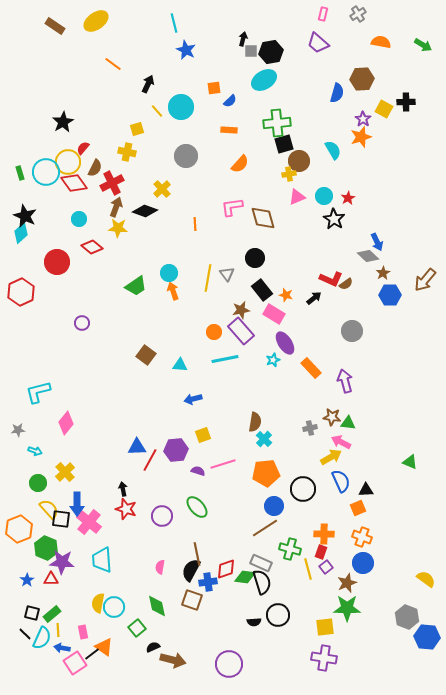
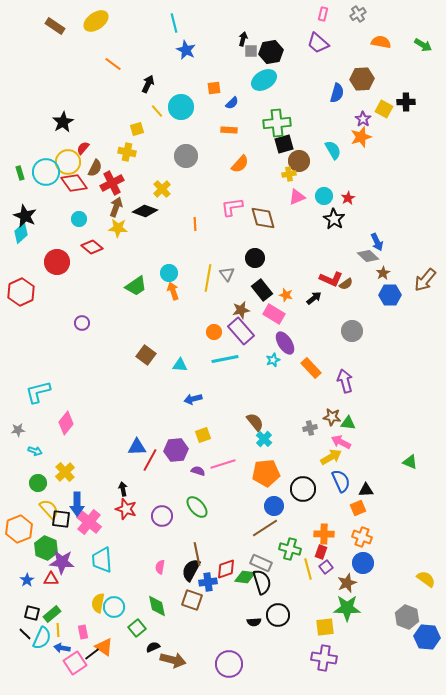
blue semicircle at (230, 101): moved 2 px right, 2 px down
brown semicircle at (255, 422): rotated 48 degrees counterclockwise
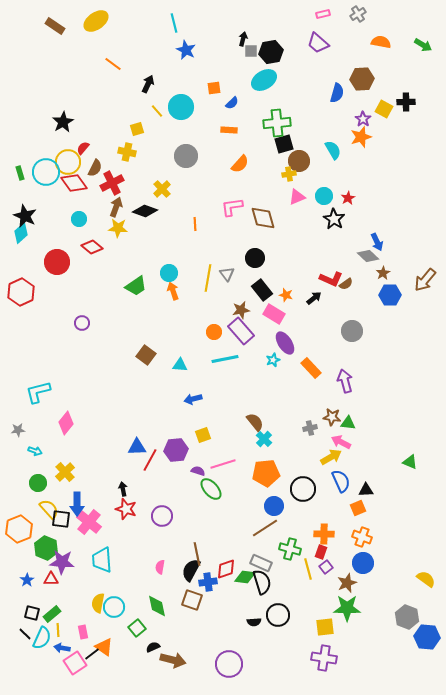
pink rectangle at (323, 14): rotated 64 degrees clockwise
green ellipse at (197, 507): moved 14 px right, 18 px up
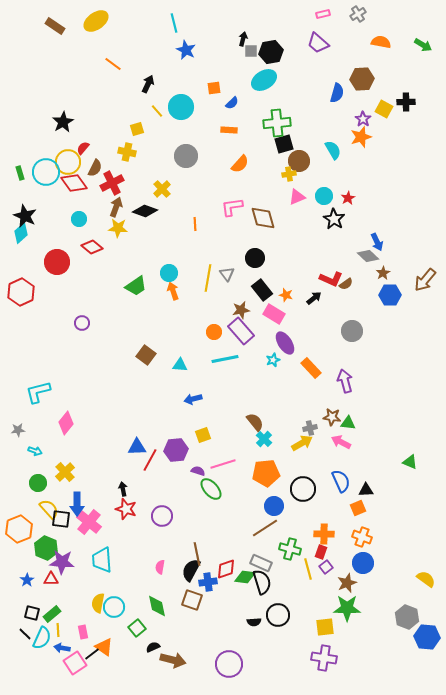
yellow arrow at (331, 457): moved 29 px left, 14 px up
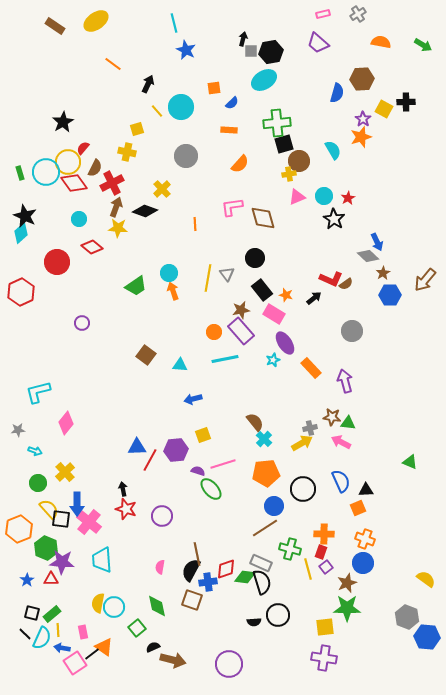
orange cross at (362, 537): moved 3 px right, 2 px down
